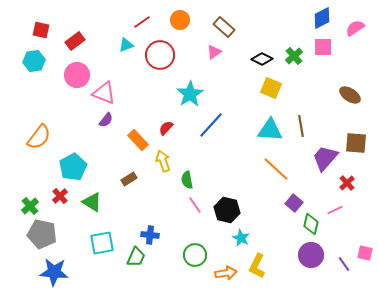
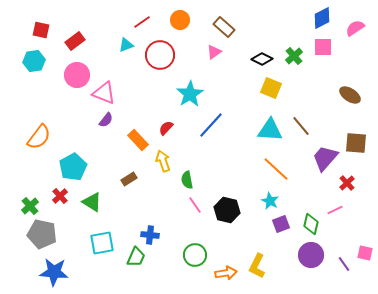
brown line at (301, 126): rotated 30 degrees counterclockwise
purple square at (294, 203): moved 13 px left, 21 px down; rotated 30 degrees clockwise
cyan star at (241, 238): moved 29 px right, 37 px up
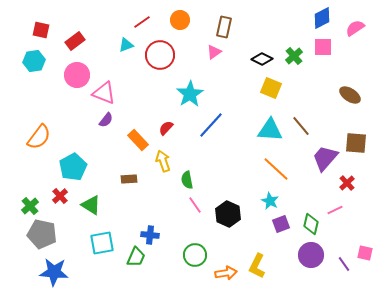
brown rectangle at (224, 27): rotated 60 degrees clockwise
brown rectangle at (129, 179): rotated 28 degrees clockwise
green triangle at (92, 202): moved 1 px left, 3 px down
black hexagon at (227, 210): moved 1 px right, 4 px down; rotated 10 degrees clockwise
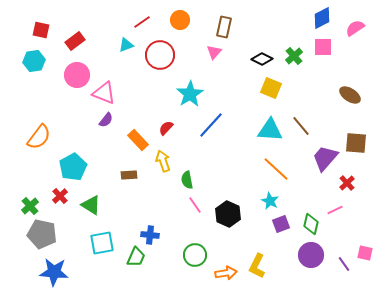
pink triangle at (214, 52): rotated 14 degrees counterclockwise
brown rectangle at (129, 179): moved 4 px up
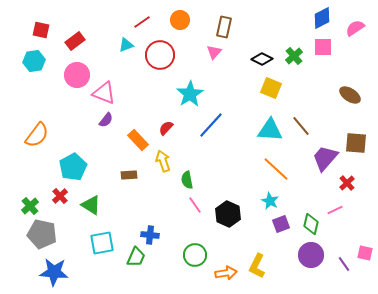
orange semicircle at (39, 137): moved 2 px left, 2 px up
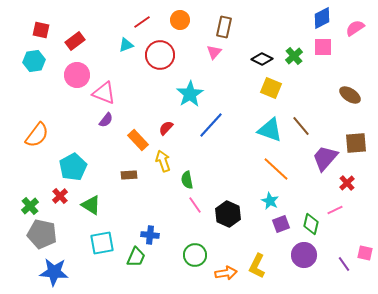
cyan triangle at (270, 130): rotated 16 degrees clockwise
brown square at (356, 143): rotated 10 degrees counterclockwise
purple circle at (311, 255): moved 7 px left
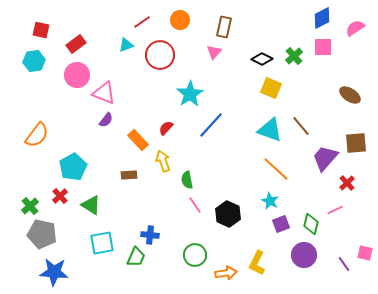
red rectangle at (75, 41): moved 1 px right, 3 px down
yellow L-shape at (257, 266): moved 3 px up
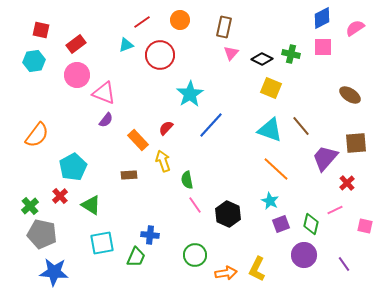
pink triangle at (214, 52): moved 17 px right, 1 px down
green cross at (294, 56): moved 3 px left, 2 px up; rotated 36 degrees counterclockwise
pink square at (365, 253): moved 27 px up
yellow L-shape at (257, 263): moved 6 px down
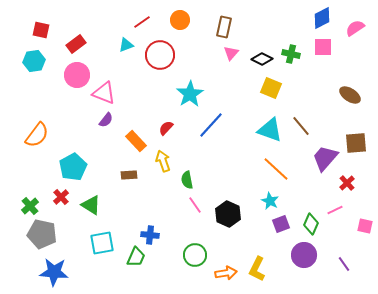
orange rectangle at (138, 140): moved 2 px left, 1 px down
red cross at (60, 196): moved 1 px right, 1 px down
green diamond at (311, 224): rotated 10 degrees clockwise
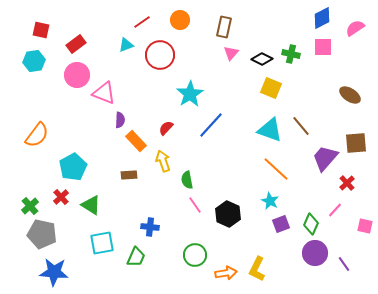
purple semicircle at (106, 120): moved 14 px right; rotated 35 degrees counterclockwise
pink line at (335, 210): rotated 21 degrees counterclockwise
blue cross at (150, 235): moved 8 px up
purple circle at (304, 255): moved 11 px right, 2 px up
